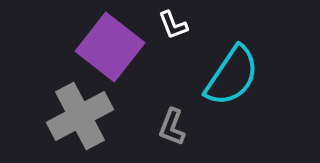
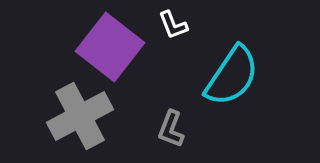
gray L-shape: moved 1 px left, 2 px down
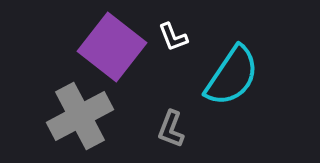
white L-shape: moved 12 px down
purple square: moved 2 px right
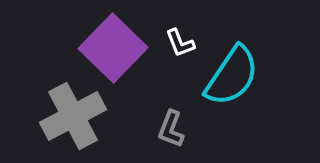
white L-shape: moved 7 px right, 6 px down
purple square: moved 1 px right, 1 px down; rotated 6 degrees clockwise
gray cross: moved 7 px left
